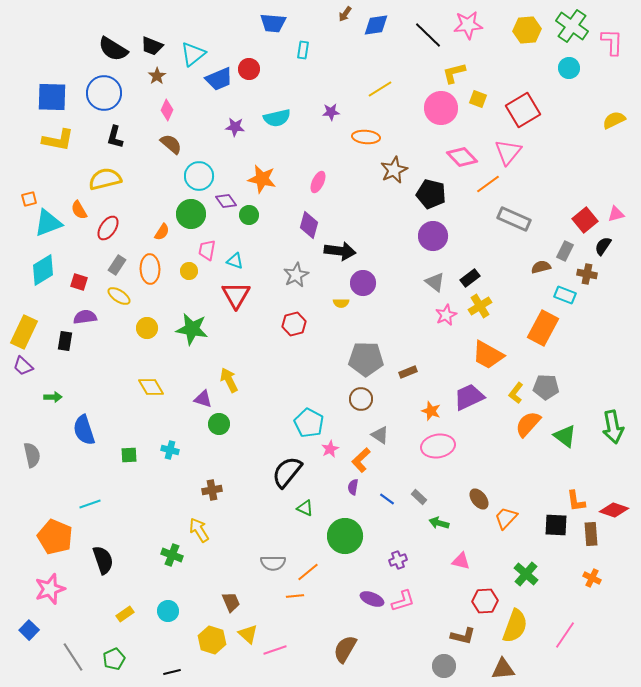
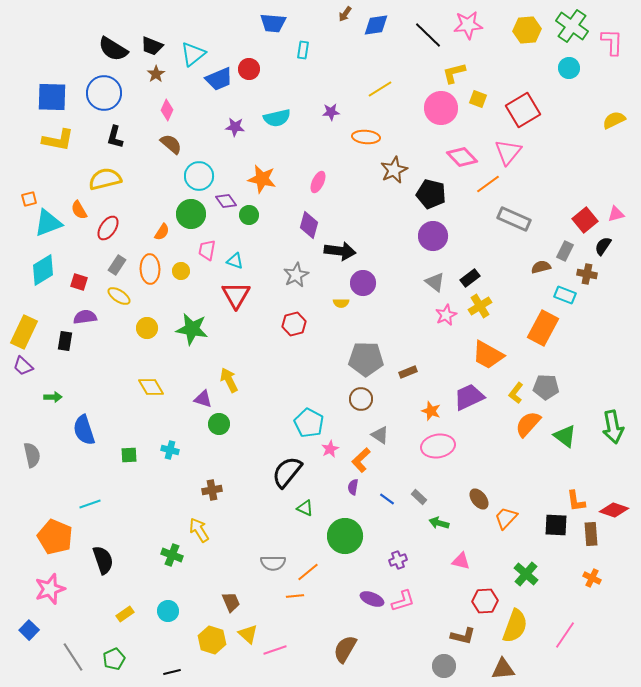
brown star at (157, 76): moved 1 px left, 2 px up
yellow circle at (189, 271): moved 8 px left
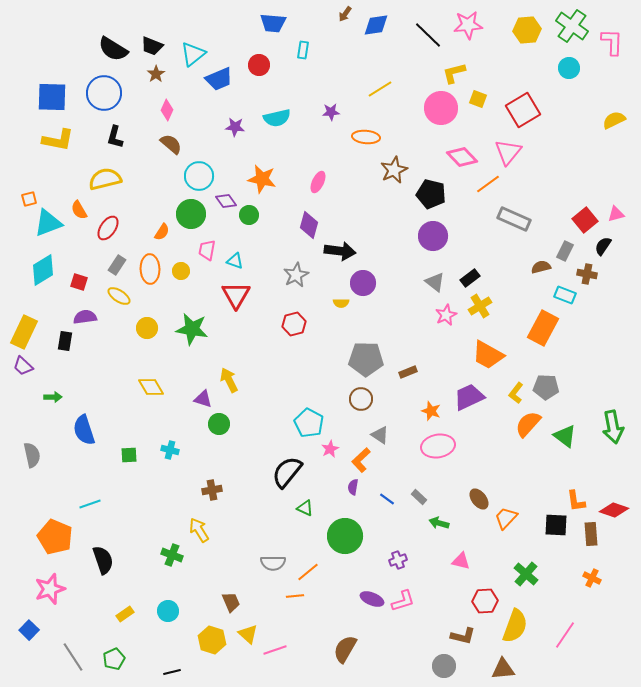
red circle at (249, 69): moved 10 px right, 4 px up
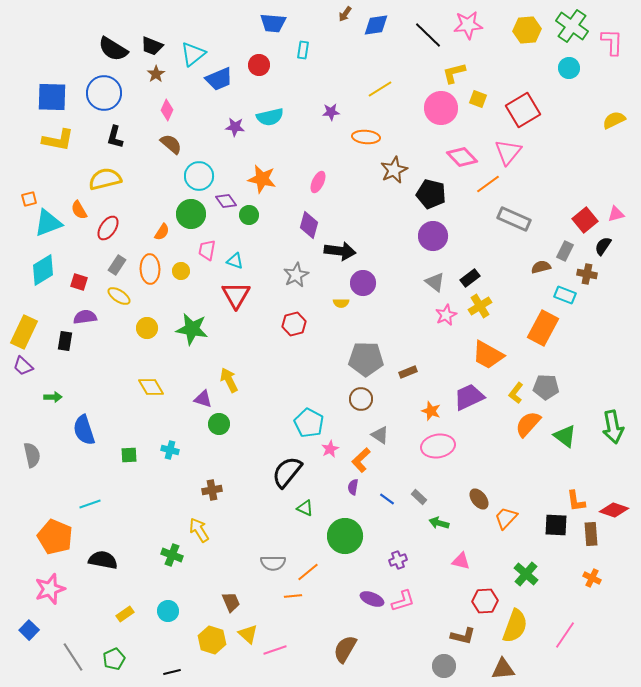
cyan semicircle at (277, 118): moved 7 px left, 1 px up
black semicircle at (103, 560): rotated 60 degrees counterclockwise
orange line at (295, 596): moved 2 px left
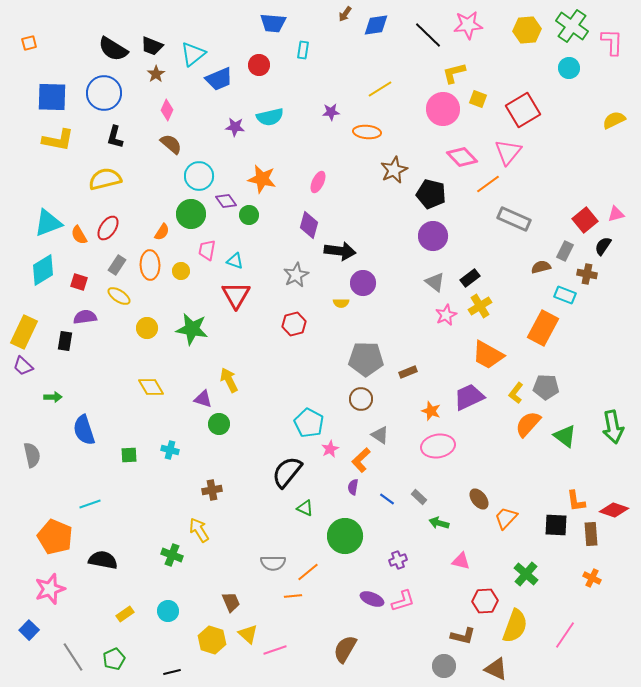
pink circle at (441, 108): moved 2 px right, 1 px down
orange ellipse at (366, 137): moved 1 px right, 5 px up
orange square at (29, 199): moved 156 px up
orange semicircle at (79, 210): moved 25 px down
orange ellipse at (150, 269): moved 4 px up
brown triangle at (503, 669): moved 7 px left; rotated 30 degrees clockwise
